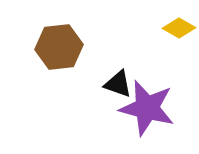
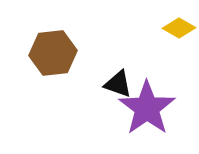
brown hexagon: moved 6 px left, 6 px down
purple star: rotated 22 degrees clockwise
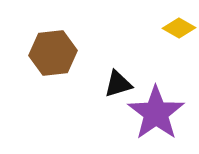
black triangle: rotated 36 degrees counterclockwise
purple star: moved 9 px right, 5 px down
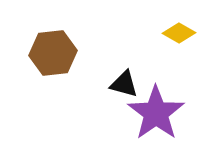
yellow diamond: moved 5 px down
black triangle: moved 6 px right; rotated 32 degrees clockwise
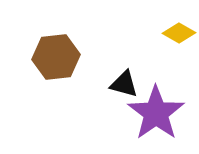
brown hexagon: moved 3 px right, 4 px down
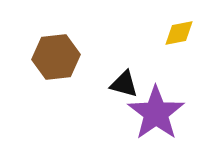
yellow diamond: rotated 40 degrees counterclockwise
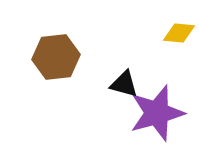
yellow diamond: rotated 16 degrees clockwise
purple star: moved 1 px right; rotated 20 degrees clockwise
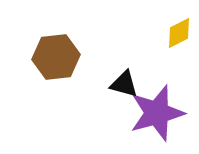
yellow diamond: rotated 32 degrees counterclockwise
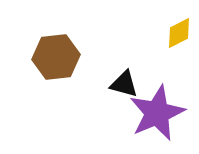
purple star: rotated 8 degrees counterclockwise
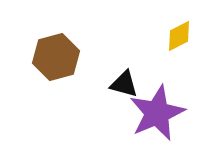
yellow diamond: moved 3 px down
brown hexagon: rotated 9 degrees counterclockwise
